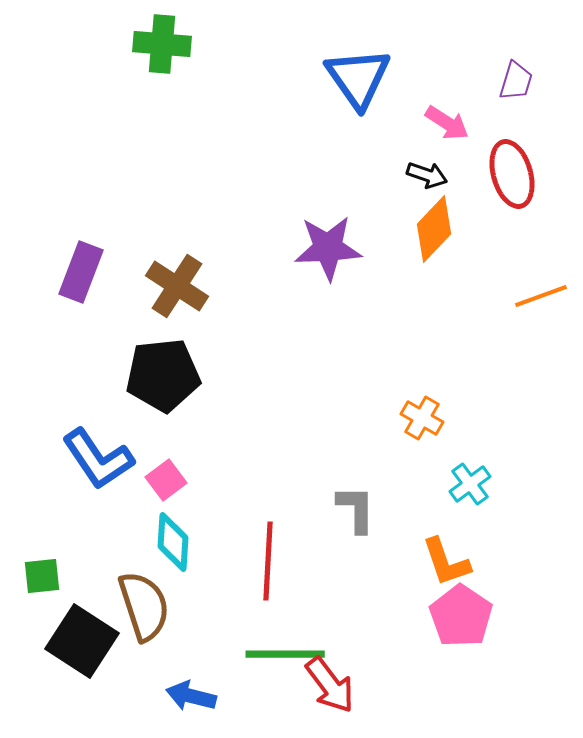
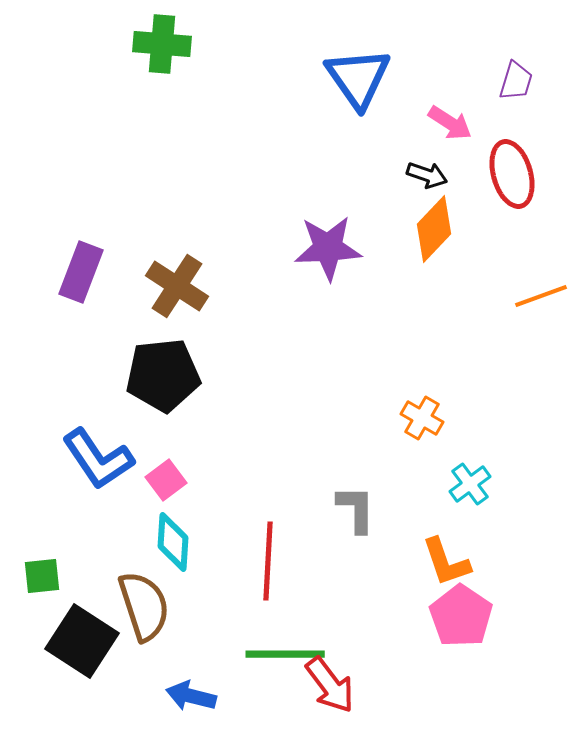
pink arrow: moved 3 px right
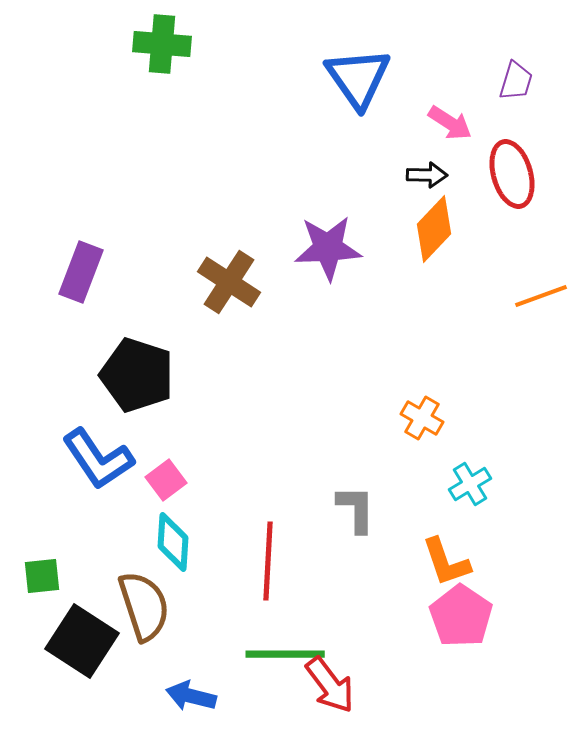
black arrow: rotated 18 degrees counterclockwise
brown cross: moved 52 px right, 4 px up
black pentagon: moved 26 px left; rotated 24 degrees clockwise
cyan cross: rotated 6 degrees clockwise
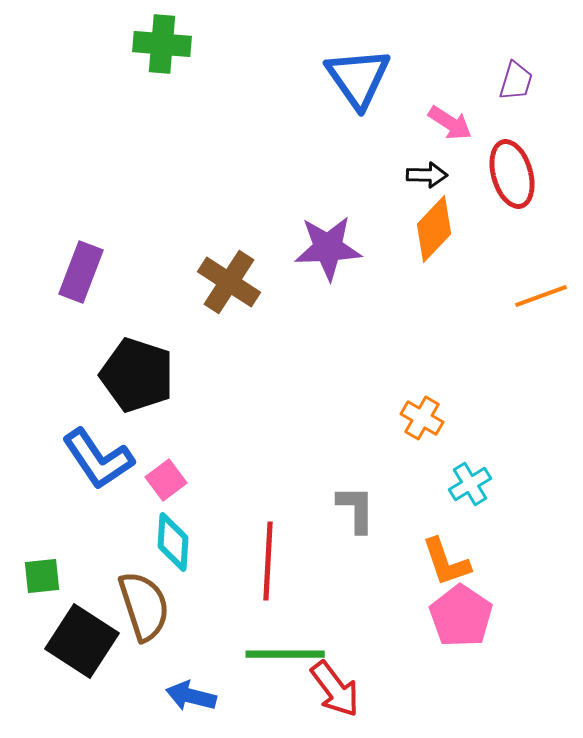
red arrow: moved 5 px right, 4 px down
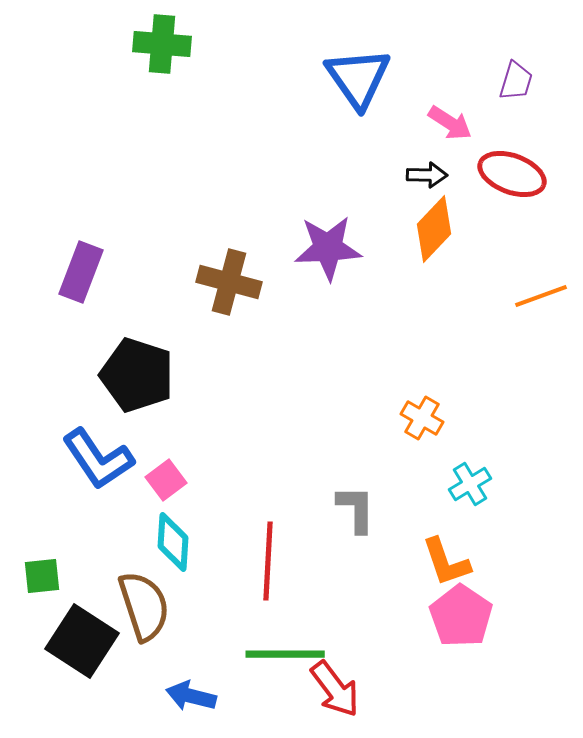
red ellipse: rotated 54 degrees counterclockwise
brown cross: rotated 18 degrees counterclockwise
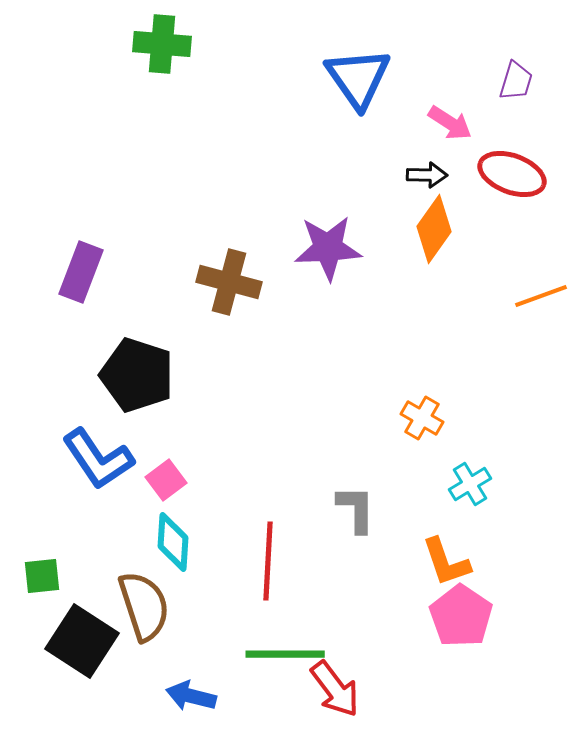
orange diamond: rotated 8 degrees counterclockwise
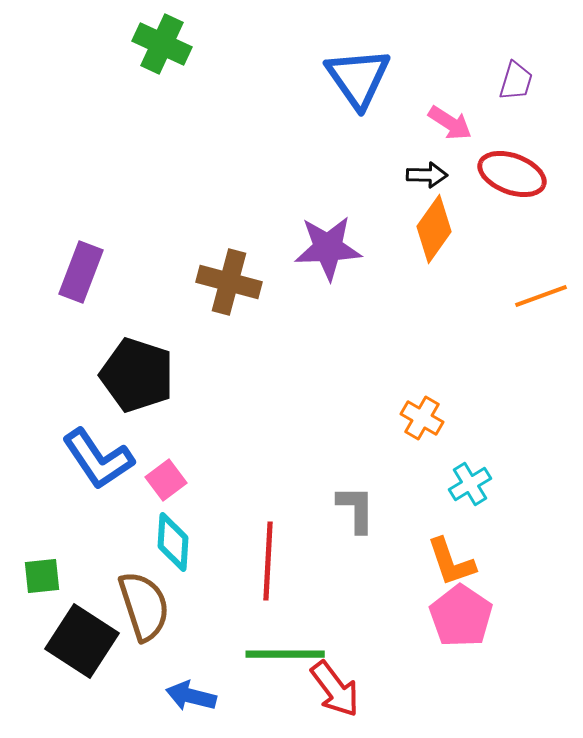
green cross: rotated 20 degrees clockwise
orange L-shape: moved 5 px right
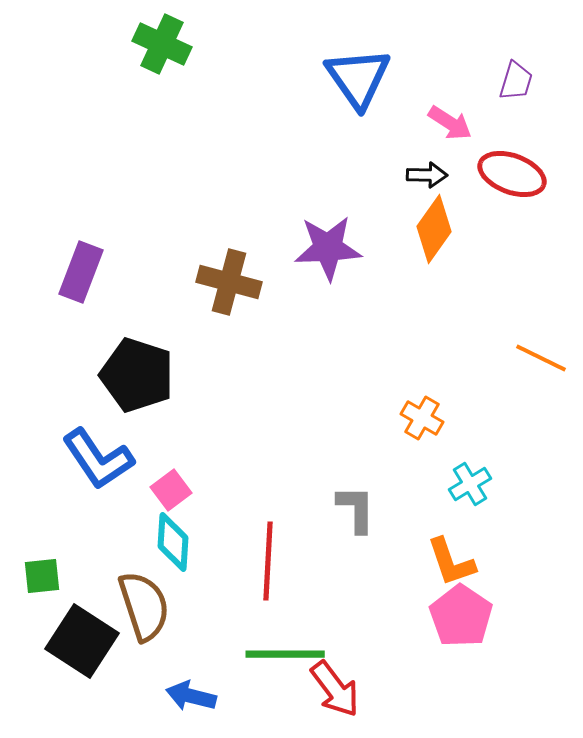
orange line: moved 62 px down; rotated 46 degrees clockwise
pink square: moved 5 px right, 10 px down
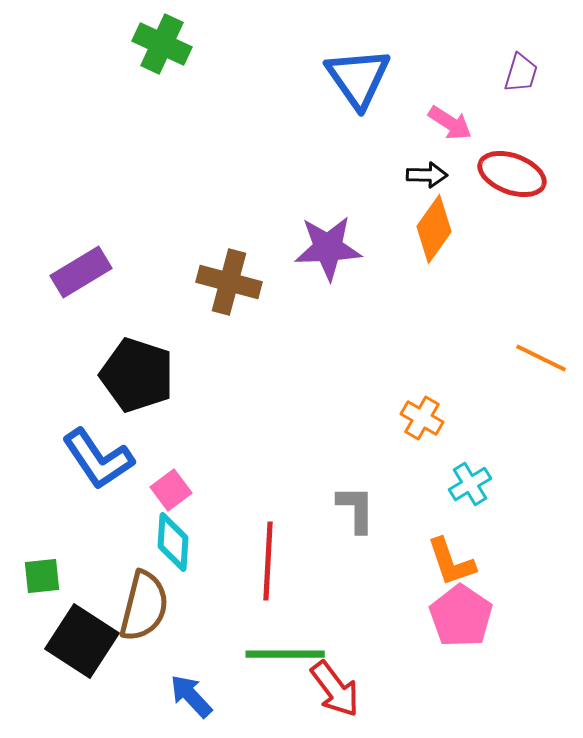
purple trapezoid: moved 5 px right, 8 px up
purple rectangle: rotated 38 degrees clockwise
brown semicircle: rotated 32 degrees clockwise
blue arrow: rotated 33 degrees clockwise
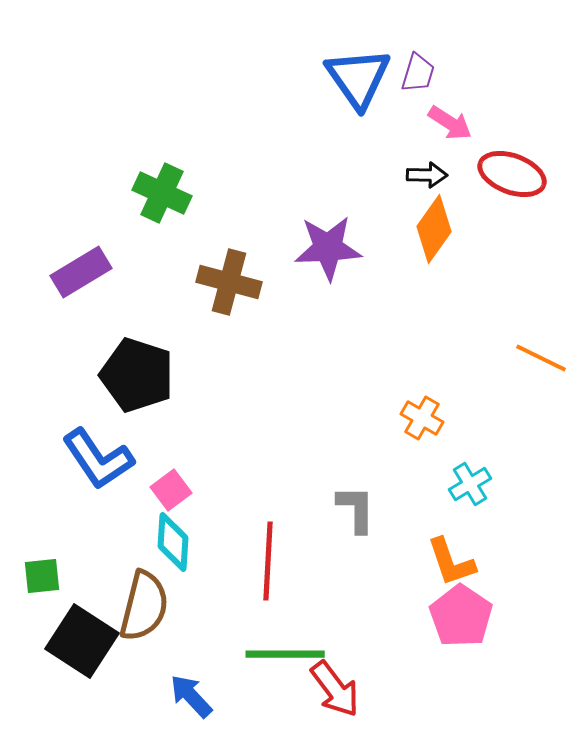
green cross: moved 149 px down
purple trapezoid: moved 103 px left
